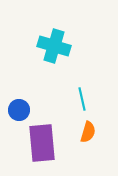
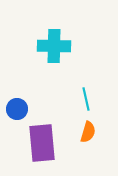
cyan cross: rotated 16 degrees counterclockwise
cyan line: moved 4 px right
blue circle: moved 2 px left, 1 px up
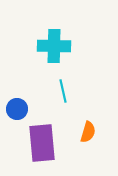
cyan line: moved 23 px left, 8 px up
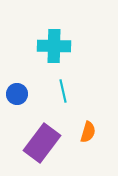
blue circle: moved 15 px up
purple rectangle: rotated 42 degrees clockwise
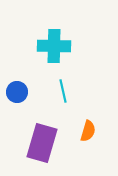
blue circle: moved 2 px up
orange semicircle: moved 1 px up
purple rectangle: rotated 21 degrees counterclockwise
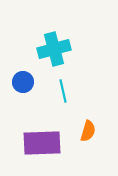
cyan cross: moved 3 px down; rotated 16 degrees counterclockwise
blue circle: moved 6 px right, 10 px up
purple rectangle: rotated 72 degrees clockwise
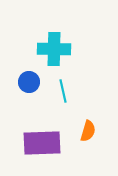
cyan cross: rotated 16 degrees clockwise
blue circle: moved 6 px right
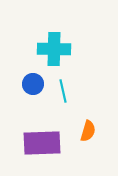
blue circle: moved 4 px right, 2 px down
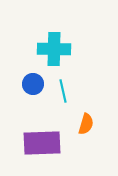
orange semicircle: moved 2 px left, 7 px up
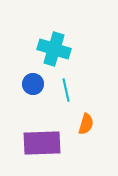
cyan cross: rotated 16 degrees clockwise
cyan line: moved 3 px right, 1 px up
